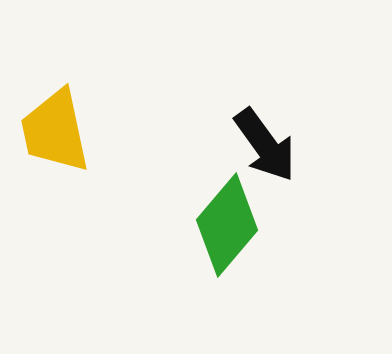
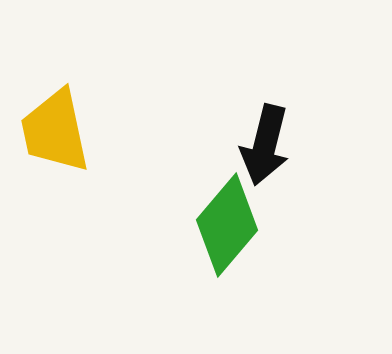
black arrow: rotated 50 degrees clockwise
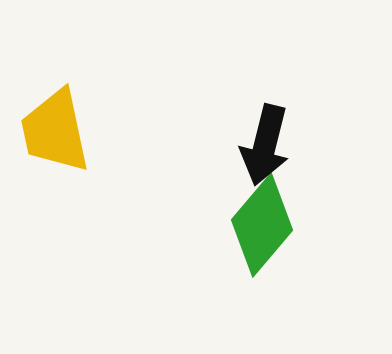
green diamond: moved 35 px right
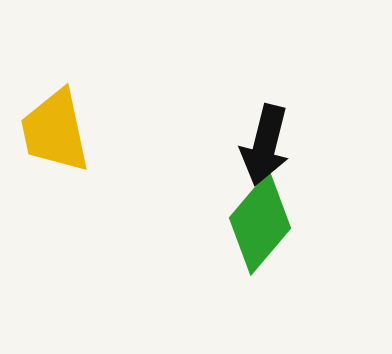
green diamond: moved 2 px left, 2 px up
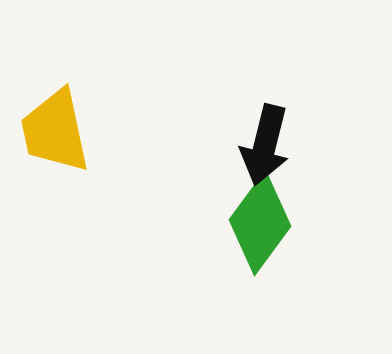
green diamond: rotated 4 degrees counterclockwise
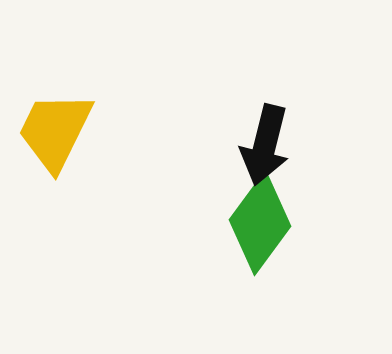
yellow trapezoid: rotated 38 degrees clockwise
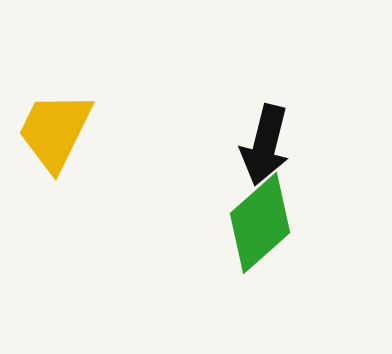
green diamond: rotated 12 degrees clockwise
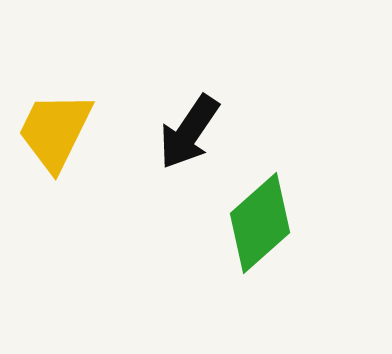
black arrow: moved 76 px left, 13 px up; rotated 20 degrees clockwise
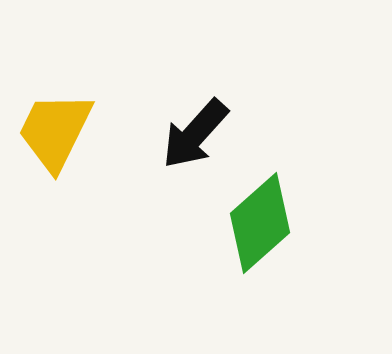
black arrow: moved 6 px right, 2 px down; rotated 8 degrees clockwise
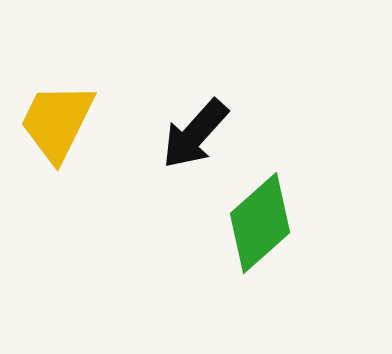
yellow trapezoid: moved 2 px right, 9 px up
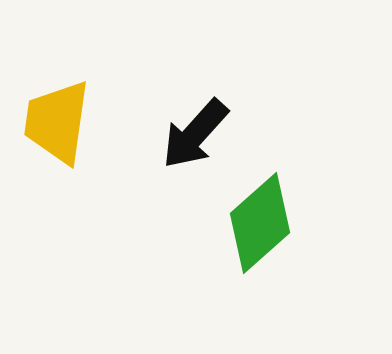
yellow trapezoid: rotated 18 degrees counterclockwise
